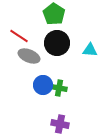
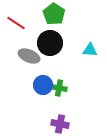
red line: moved 3 px left, 13 px up
black circle: moved 7 px left
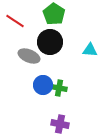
red line: moved 1 px left, 2 px up
black circle: moved 1 px up
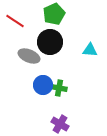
green pentagon: rotated 15 degrees clockwise
purple cross: rotated 18 degrees clockwise
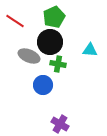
green pentagon: moved 3 px down
green cross: moved 1 px left, 24 px up
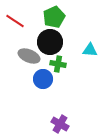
blue circle: moved 6 px up
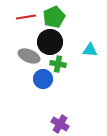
red line: moved 11 px right, 4 px up; rotated 42 degrees counterclockwise
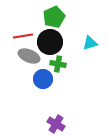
red line: moved 3 px left, 19 px down
cyan triangle: moved 7 px up; rotated 21 degrees counterclockwise
purple cross: moved 4 px left
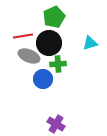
black circle: moved 1 px left, 1 px down
green cross: rotated 14 degrees counterclockwise
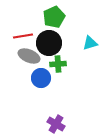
blue circle: moved 2 px left, 1 px up
